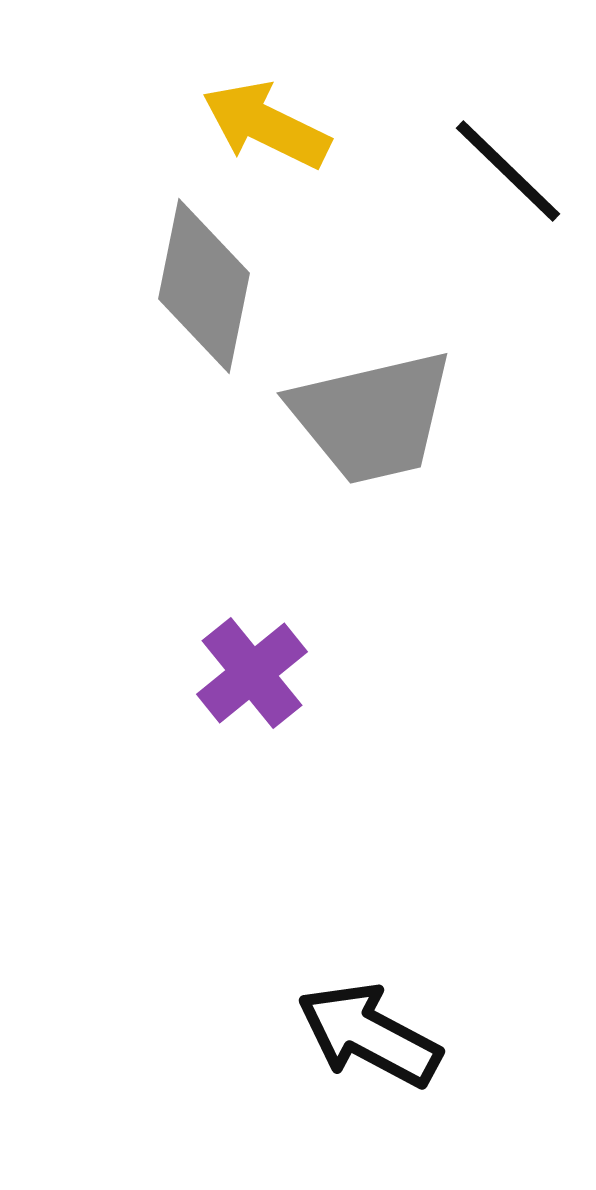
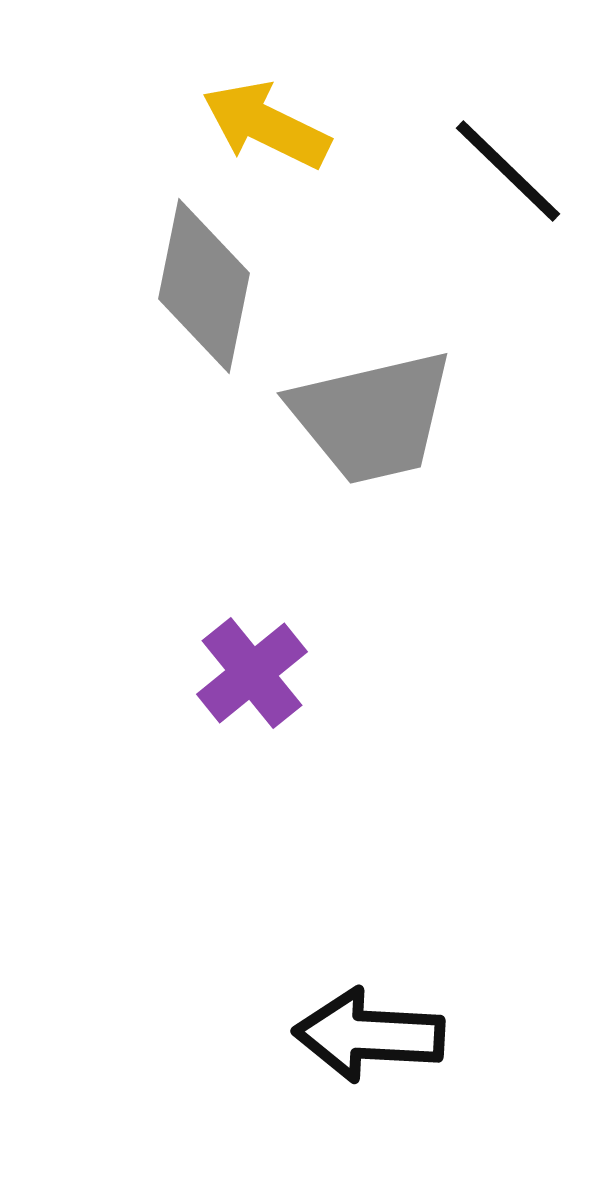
black arrow: rotated 25 degrees counterclockwise
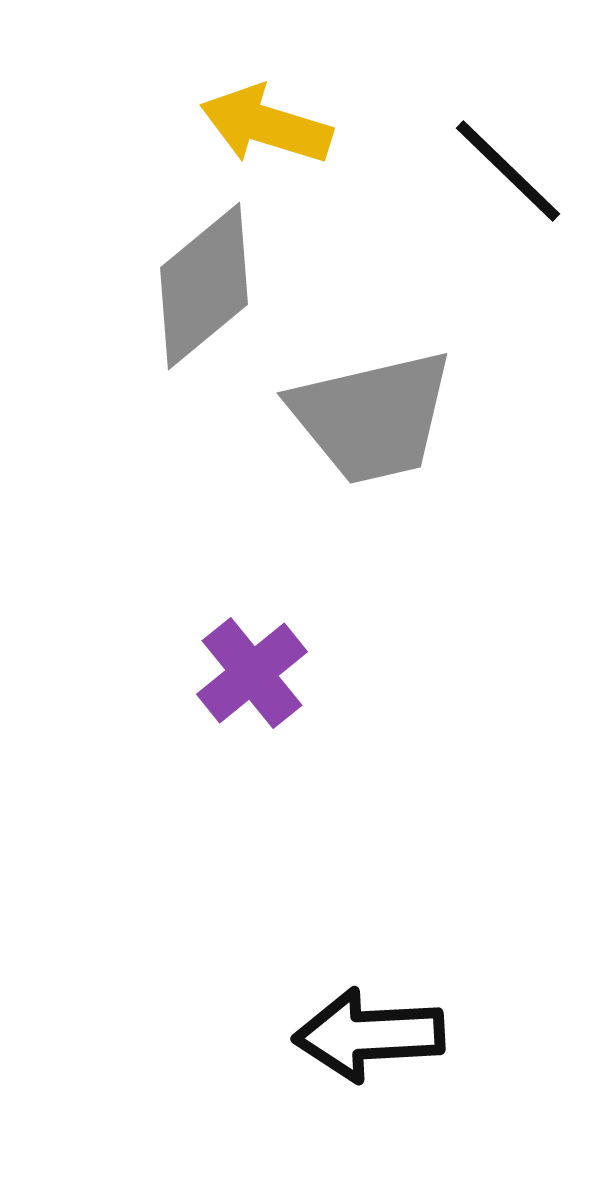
yellow arrow: rotated 9 degrees counterclockwise
gray diamond: rotated 39 degrees clockwise
black arrow: rotated 6 degrees counterclockwise
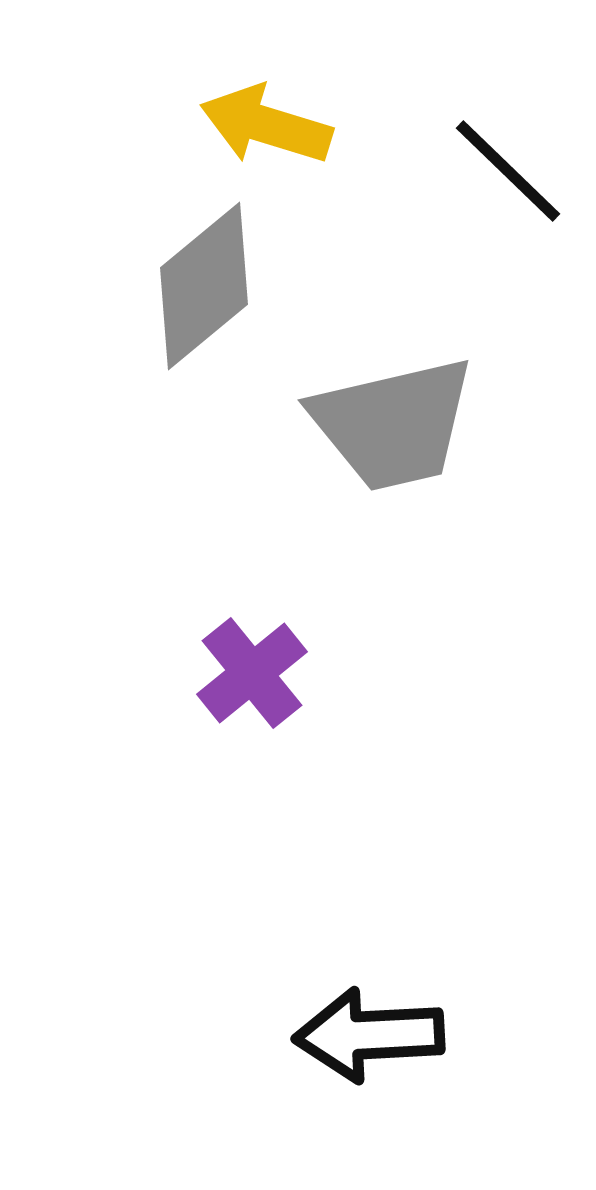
gray trapezoid: moved 21 px right, 7 px down
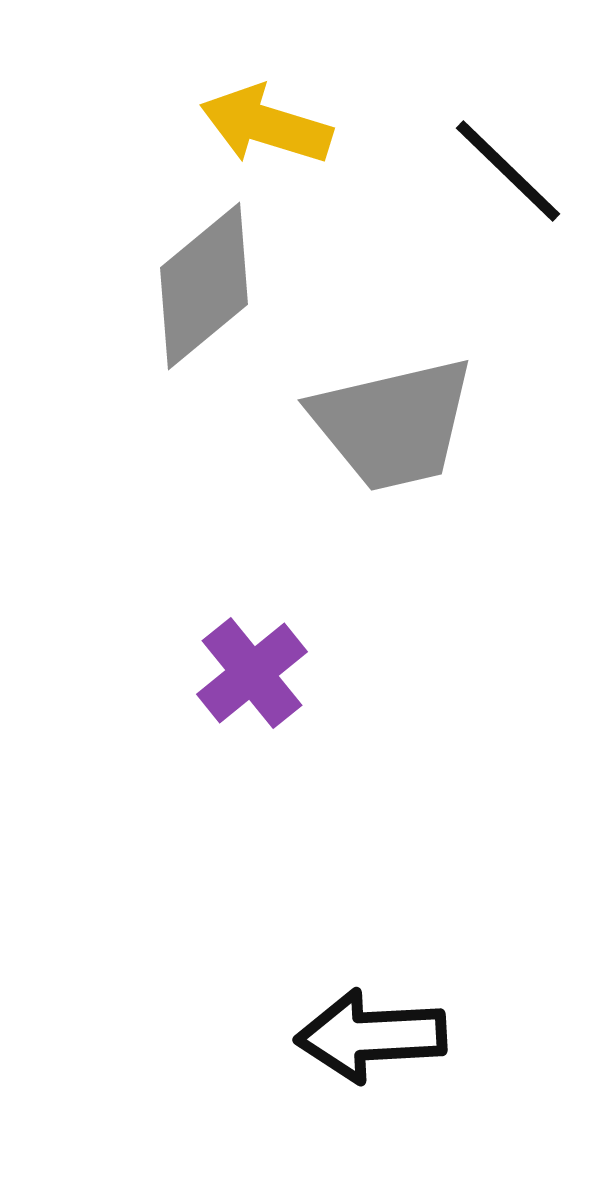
black arrow: moved 2 px right, 1 px down
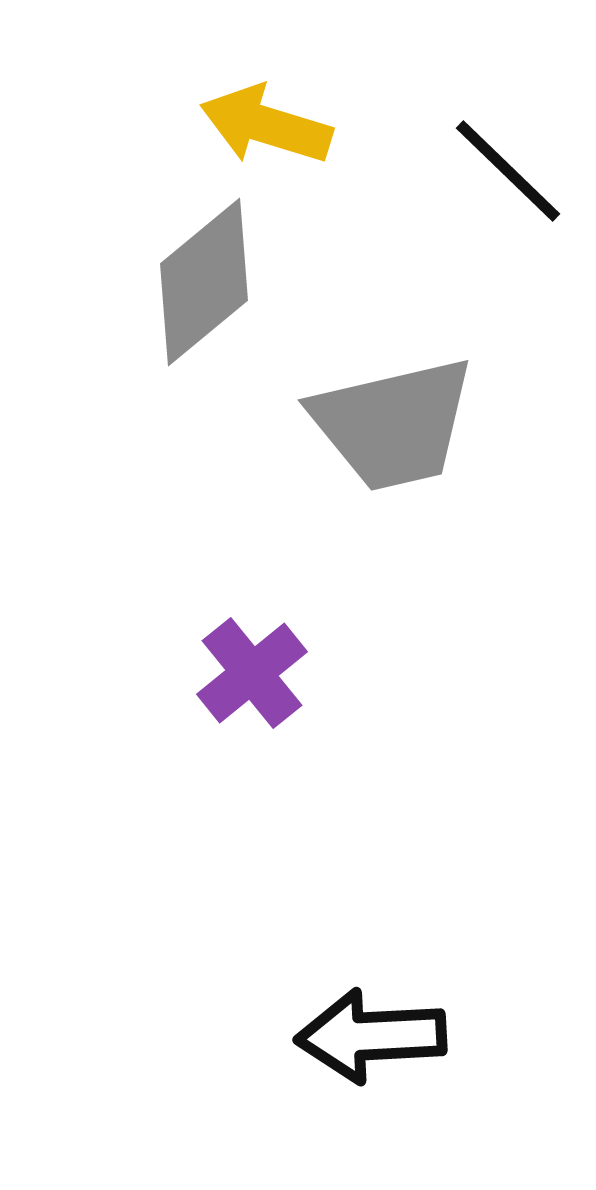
gray diamond: moved 4 px up
